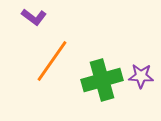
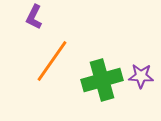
purple L-shape: rotated 80 degrees clockwise
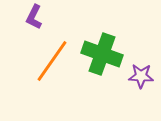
green cross: moved 26 px up; rotated 36 degrees clockwise
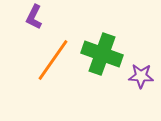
orange line: moved 1 px right, 1 px up
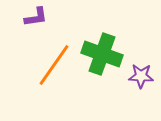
purple L-shape: moved 2 px right; rotated 125 degrees counterclockwise
orange line: moved 1 px right, 5 px down
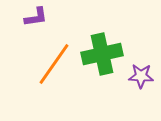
green cross: rotated 33 degrees counterclockwise
orange line: moved 1 px up
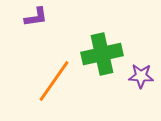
orange line: moved 17 px down
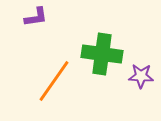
green cross: rotated 21 degrees clockwise
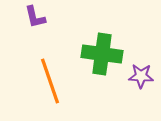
purple L-shape: moved 1 px left; rotated 85 degrees clockwise
orange line: moved 4 px left; rotated 54 degrees counterclockwise
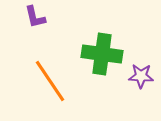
orange line: rotated 15 degrees counterclockwise
